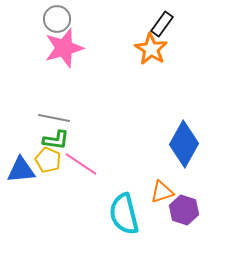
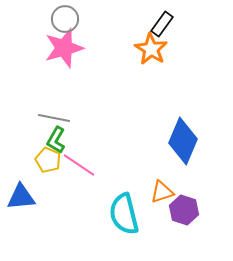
gray circle: moved 8 px right
green L-shape: rotated 112 degrees clockwise
blue diamond: moved 1 px left, 3 px up; rotated 6 degrees counterclockwise
pink line: moved 2 px left, 1 px down
blue triangle: moved 27 px down
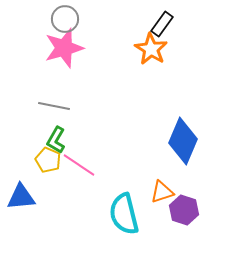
gray line: moved 12 px up
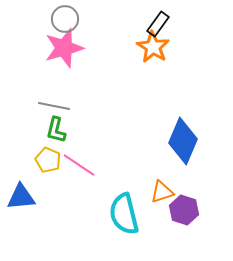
black rectangle: moved 4 px left
orange star: moved 2 px right, 2 px up
green L-shape: moved 10 px up; rotated 16 degrees counterclockwise
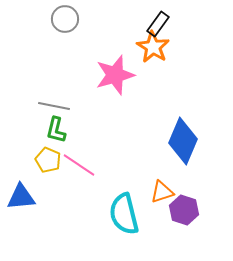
pink star: moved 51 px right, 27 px down
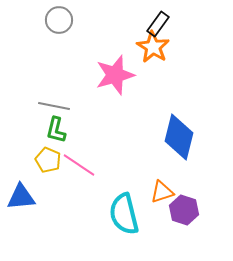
gray circle: moved 6 px left, 1 px down
blue diamond: moved 4 px left, 4 px up; rotated 9 degrees counterclockwise
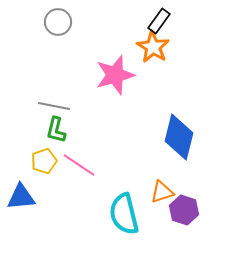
gray circle: moved 1 px left, 2 px down
black rectangle: moved 1 px right, 3 px up
yellow pentagon: moved 4 px left, 1 px down; rotated 30 degrees clockwise
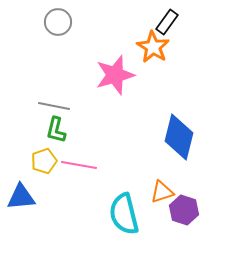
black rectangle: moved 8 px right, 1 px down
pink line: rotated 24 degrees counterclockwise
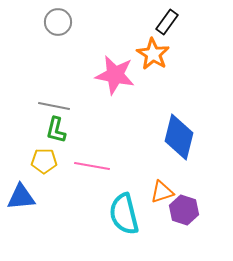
orange star: moved 7 px down
pink star: rotated 27 degrees clockwise
yellow pentagon: rotated 20 degrees clockwise
pink line: moved 13 px right, 1 px down
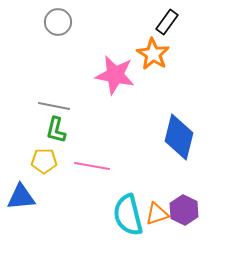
orange triangle: moved 5 px left, 22 px down
purple hexagon: rotated 8 degrees clockwise
cyan semicircle: moved 4 px right, 1 px down
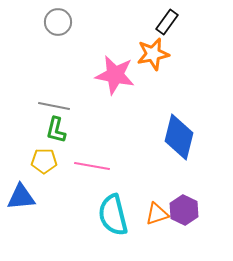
orange star: rotated 28 degrees clockwise
cyan semicircle: moved 15 px left
